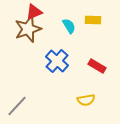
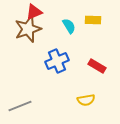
blue cross: rotated 25 degrees clockwise
gray line: moved 3 px right; rotated 25 degrees clockwise
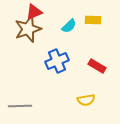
cyan semicircle: rotated 77 degrees clockwise
gray line: rotated 20 degrees clockwise
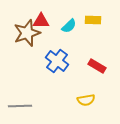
red triangle: moved 7 px right, 9 px down; rotated 24 degrees clockwise
brown star: moved 1 px left, 4 px down
blue cross: rotated 30 degrees counterclockwise
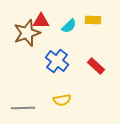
red rectangle: moved 1 px left; rotated 12 degrees clockwise
yellow semicircle: moved 24 px left
gray line: moved 3 px right, 2 px down
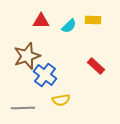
brown star: moved 23 px down
blue cross: moved 12 px left, 14 px down
yellow semicircle: moved 1 px left
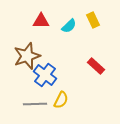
yellow rectangle: rotated 63 degrees clockwise
yellow semicircle: rotated 54 degrees counterclockwise
gray line: moved 12 px right, 4 px up
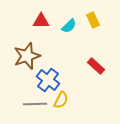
blue cross: moved 3 px right, 5 px down
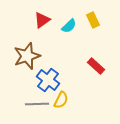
red triangle: moved 1 px right, 1 px up; rotated 36 degrees counterclockwise
gray line: moved 2 px right
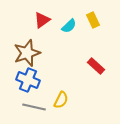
brown star: moved 3 px up
blue cross: moved 20 px left; rotated 15 degrees counterclockwise
gray line: moved 3 px left, 3 px down; rotated 15 degrees clockwise
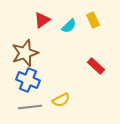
brown star: moved 2 px left
yellow semicircle: rotated 36 degrees clockwise
gray line: moved 4 px left; rotated 20 degrees counterclockwise
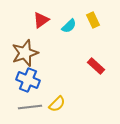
red triangle: moved 1 px left
yellow semicircle: moved 4 px left, 4 px down; rotated 18 degrees counterclockwise
